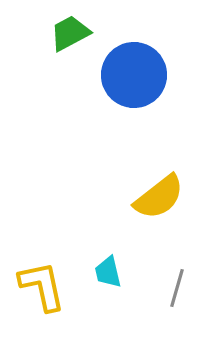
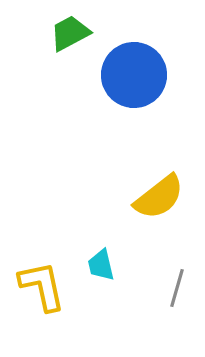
cyan trapezoid: moved 7 px left, 7 px up
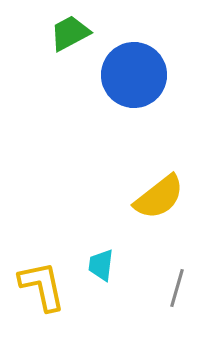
cyan trapezoid: rotated 20 degrees clockwise
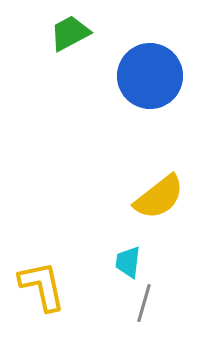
blue circle: moved 16 px right, 1 px down
cyan trapezoid: moved 27 px right, 3 px up
gray line: moved 33 px left, 15 px down
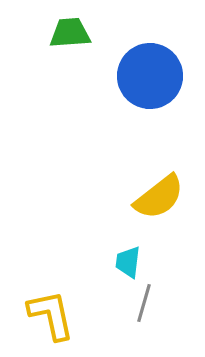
green trapezoid: rotated 24 degrees clockwise
yellow L-shape: moved 9 px right, 29 px down
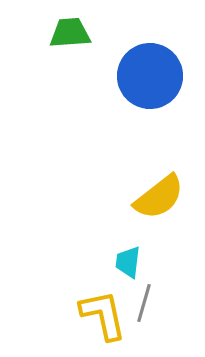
yellow L-shape: moved 52 px right
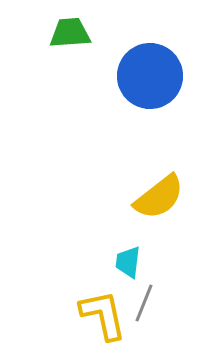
gray line: rotated 6 degrees clockwise
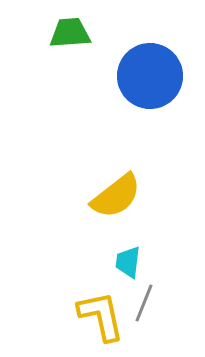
yellow semicircle: moved 43 px left, 1 px up
yellow L-shape: moved 2 px left, 1 px down
